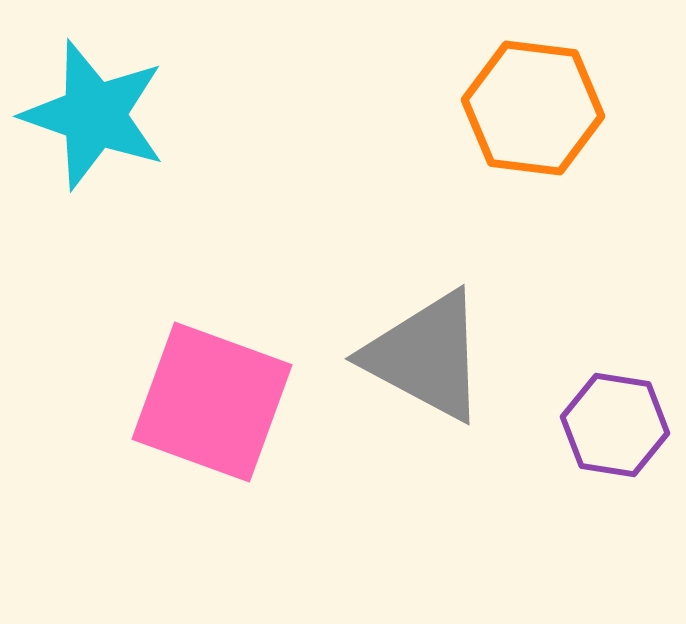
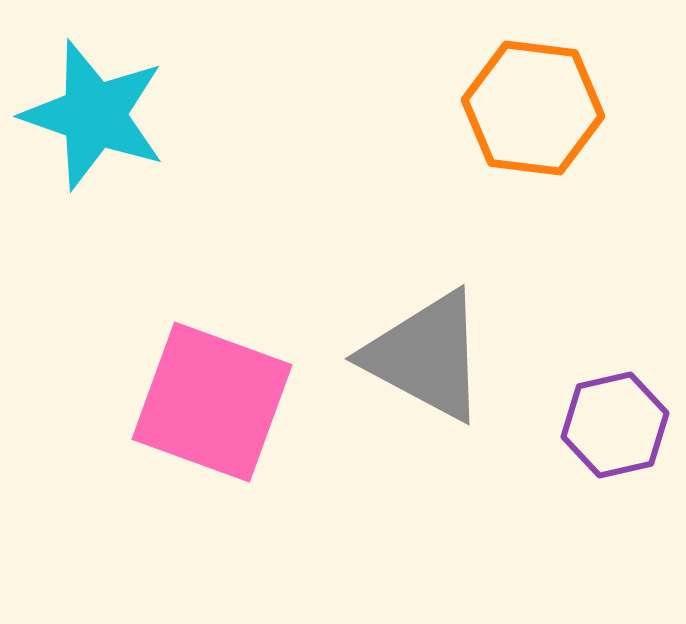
purple hexagon: rotated 22 degrees counterclockwise
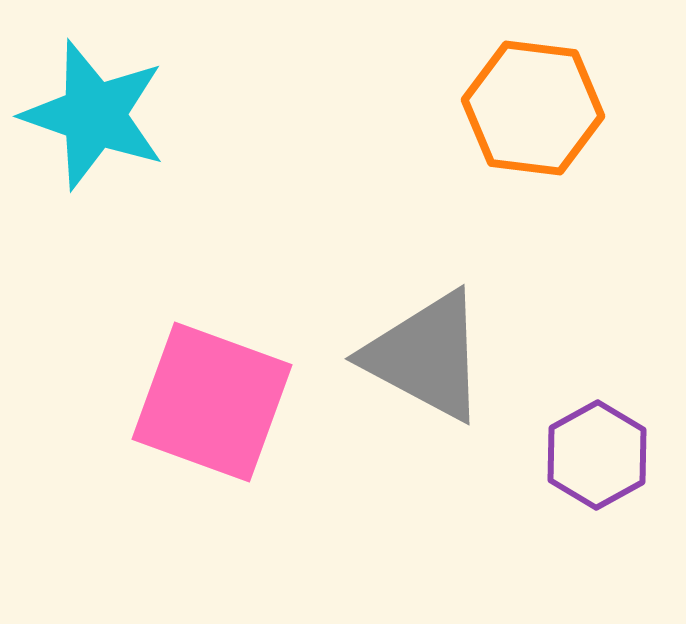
purple hexagon: moved 18 px left, 30 px down; rotated 16 degrees counterclockwise
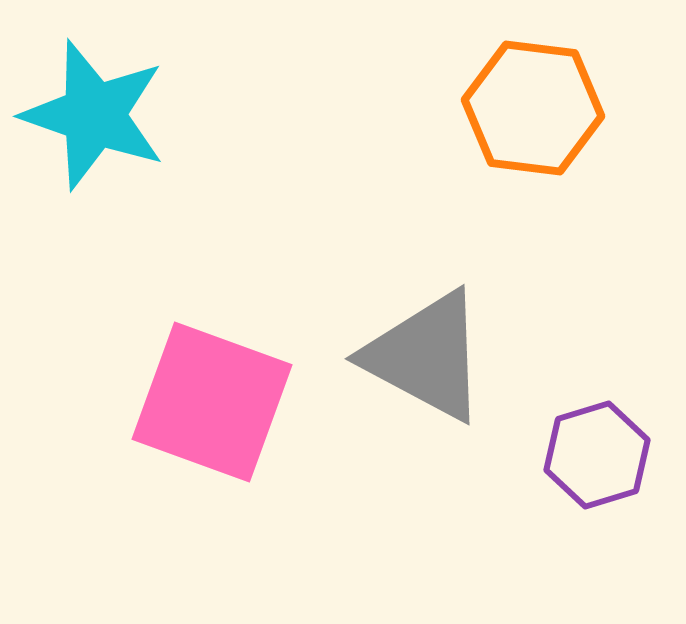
purple hexagon: rotated 12 degrees clockwise
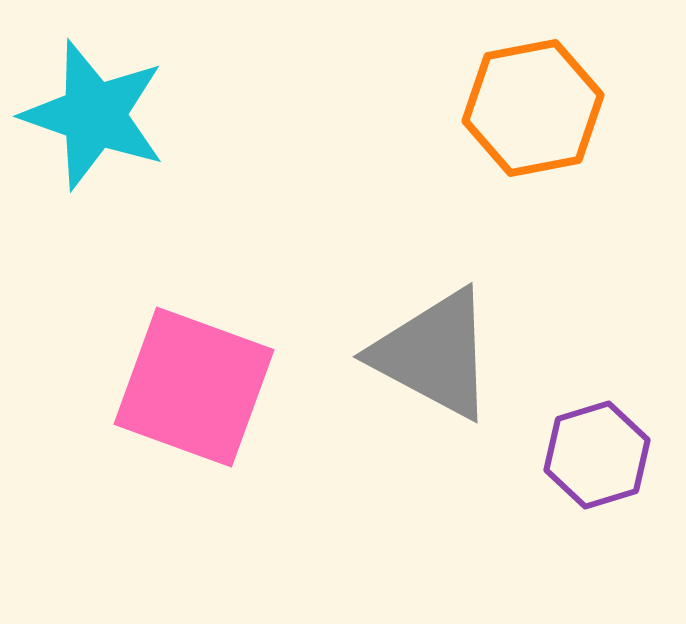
orange hexagon: rotated 18 degrees counterclockwise
gray triangle: moved 8 px right, 2 px up
pink square: moved 18 px left, 15 px up
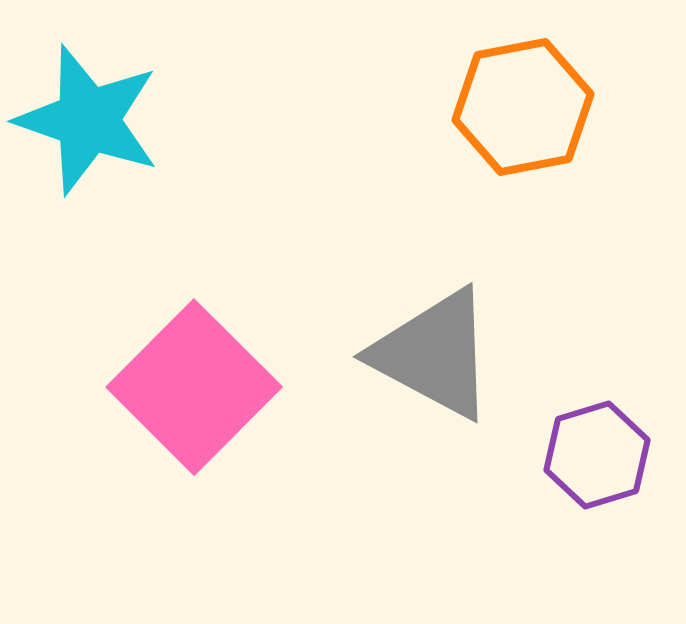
orange hexagon: moved 10 px left, 1 px up
cyan star: moved 6 px left, 5 px down
pink square: rotated 25 degrees clockwise
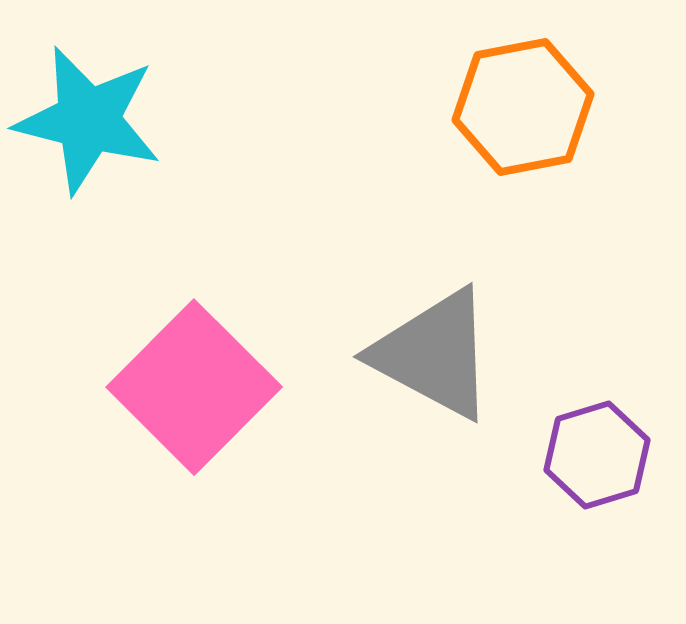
cyan star: rotated 5 degrees counterclockwise
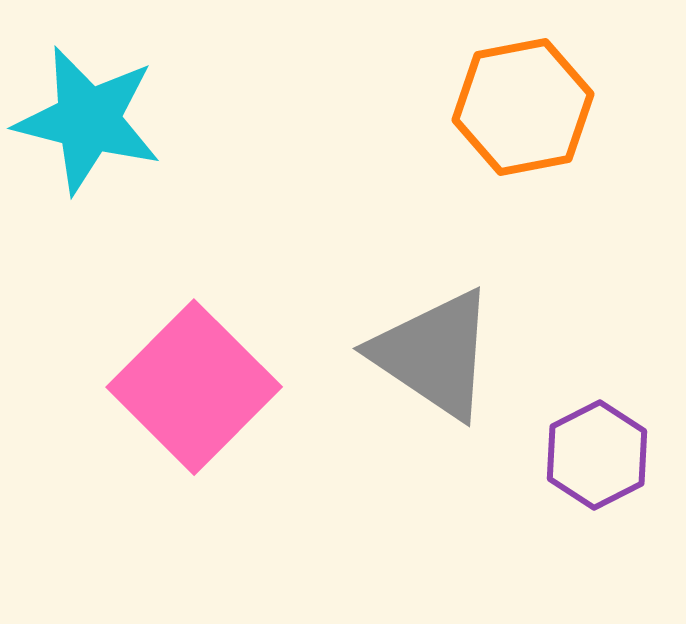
gray triangle: rotated 6 degrees clockwise
purple hexagon: rotated 10 degrees counterclockwise
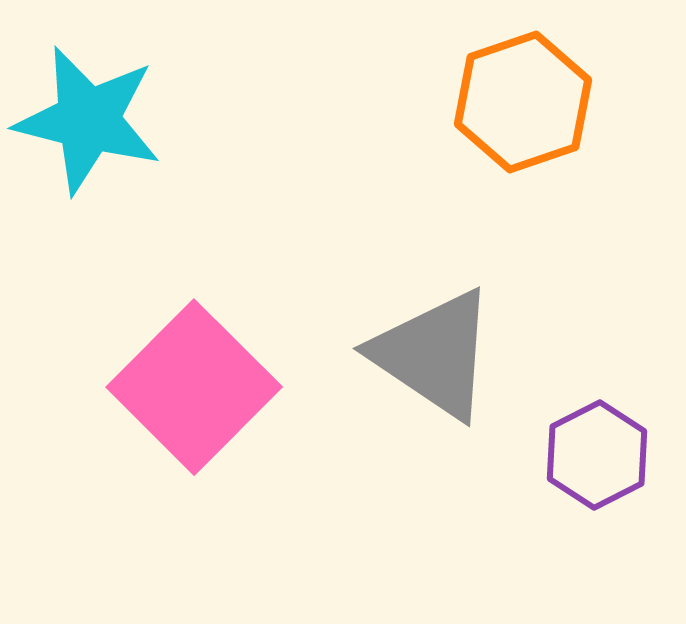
orange hexagon: moved 5 px up; rotated 8 degrees counterclockwise
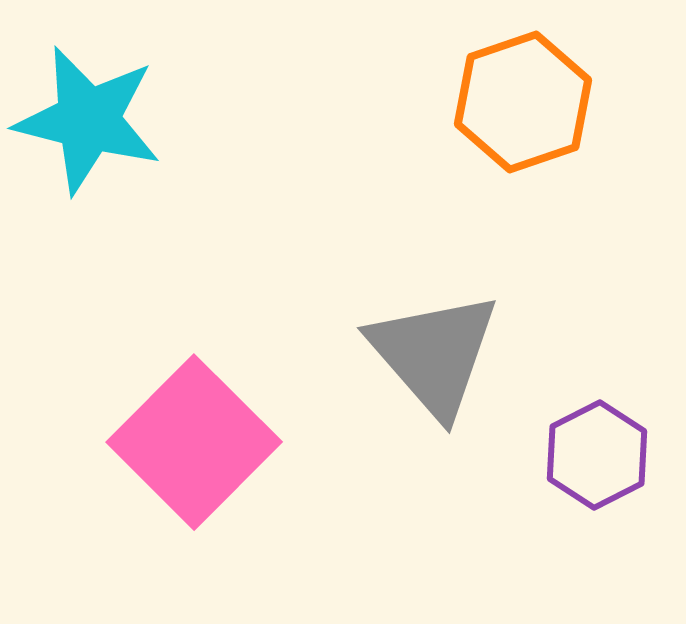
gray triangle: rotated 15 degrees clockwise
pink square: moved 55 px down
